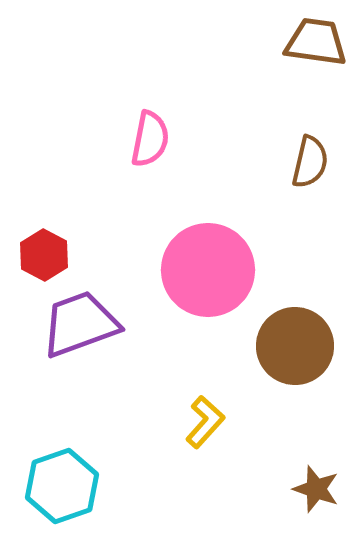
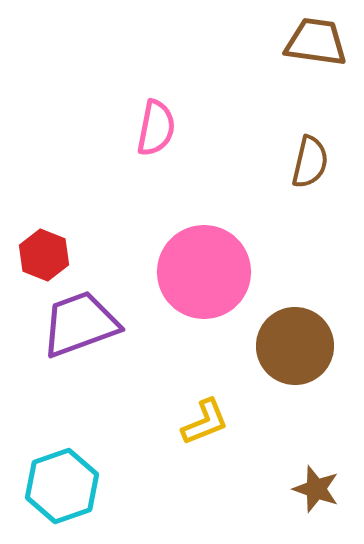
pink semicircle: moved 6 px right, 11 px up
red hexagon: rotated 6 degrees counterclockwise
pink circle: moved 4 px left, 2 px down
yellow L-shape: rotated 26 degrees clockwise
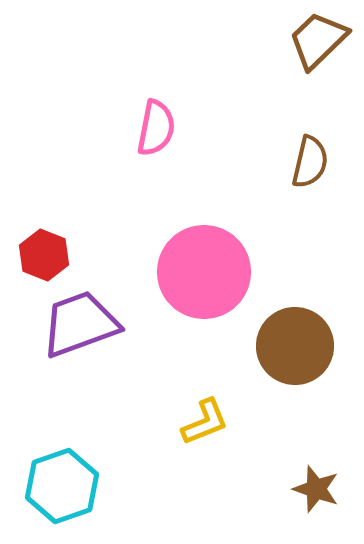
brown trapezoid: moved 2 px right, 2 px up; rotated 52 degrees counterclockwise
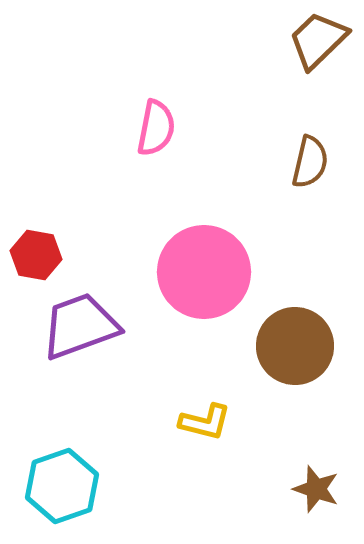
red hexagon: moved 8 px left; rotated 12 degrees counterclockwise
purple trapezoid: moved 2 px down
yellow L-shape: rotated 36 degrees clockwise
